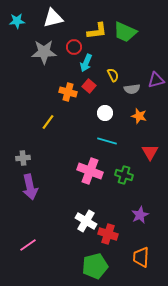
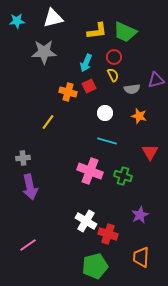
red circle: moved 40 px right, 10 px down
red square: rotated 24 degrees clockwise
green cross: moved 1 px left, 1 px down
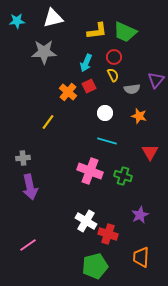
purple triangle: rotated 36 degrees counterclockwise
orange cross: rotated 24 degrees clockwise
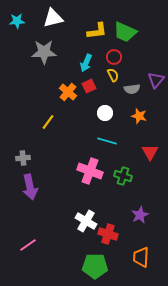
green pentagon: rotated 15 degrees clockwise
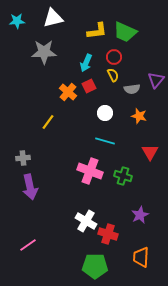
cyan line: moved 2 px left
